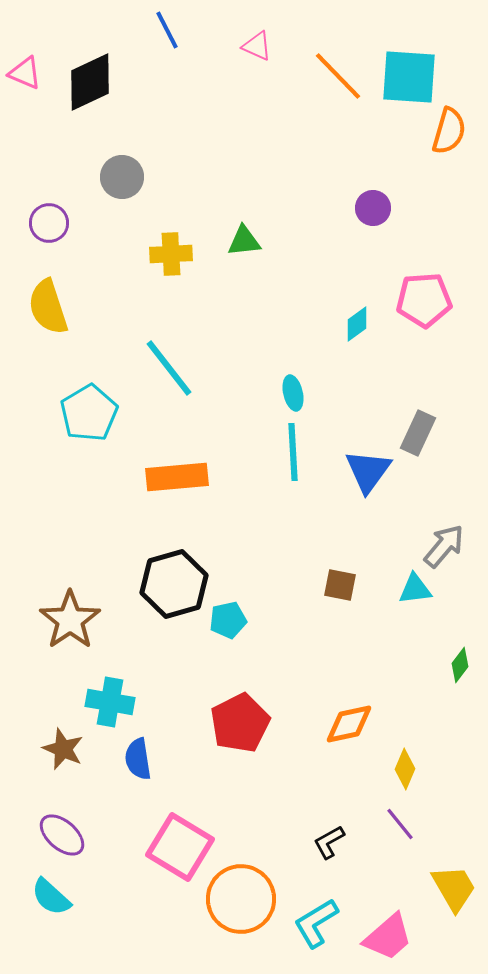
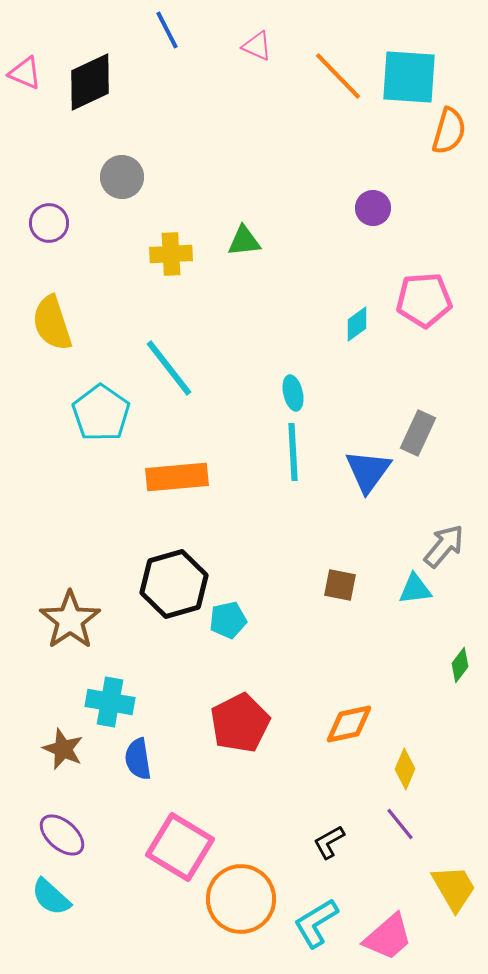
yellow semicircle at (48, 307): moved 4 px right, 16 px down
cyan pentagon at (89, 413): moved 12 px right; rotated 6 degrees counterclockwise
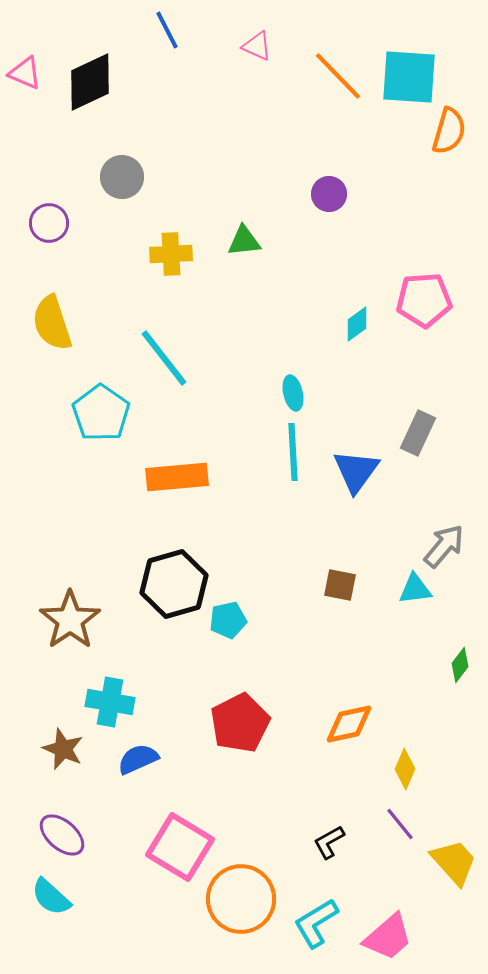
purple circle at (373, 208): moved 44 px left, 14 px up
cyan line at (169, 368): moved 5 px left, 10 px up
blue triangle at (368, 471): moved 12 px left
blue semicircle at (138, 759): rotated 75 degrees clockwise
yellow trapezoid at (454, 888): moved 26 px up; rotated 12 degrees counterclockwise
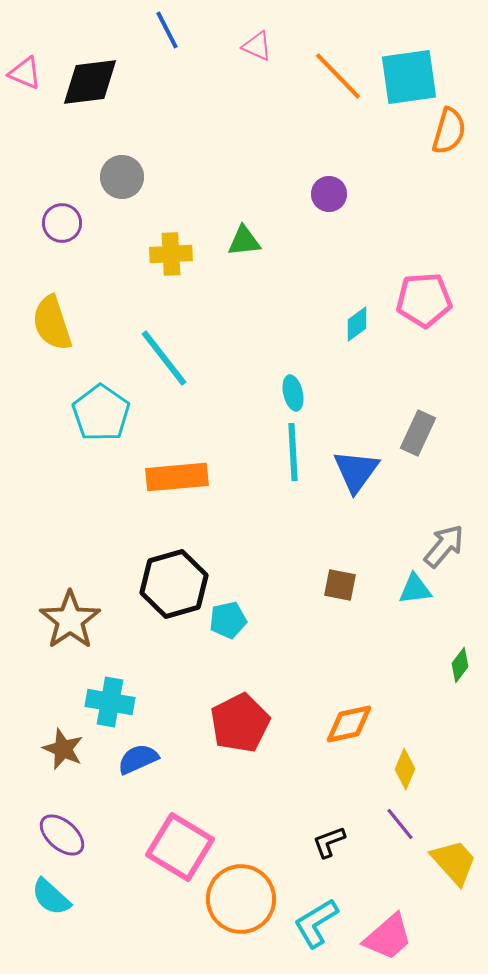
cyan square at (409, 77): rotated 12 degrees counterclockwise
black diamond at (90, 82): rotated 18 degrees clockwise
purple circle at (49, 223): moved 13 px right
black L-shape at (329, 842): rotated 9 degrees clockwise
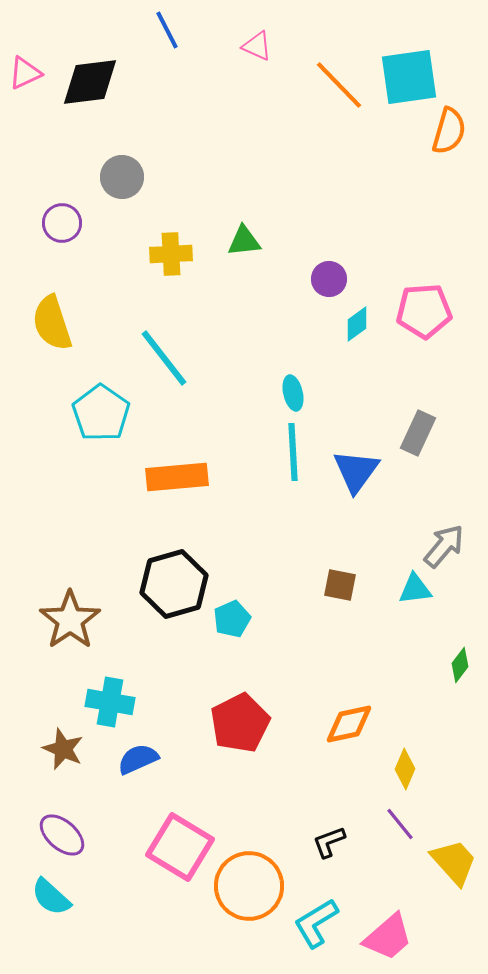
pink triangle at (25, 73): rotated 48 degrees counterclockwise
orange line at (338, 76): moved 1 px right, 9 px down
purple circle at (329, 194): moved 85 px down
pink pentagon at (424, 300): moved 11 px down
cyan pentagon at (228, 620): moved 4 px right, 1 px up; rotated 12 degrees counterclockwise
orange circle at (241, 899): moved 8 px right, 13 px up
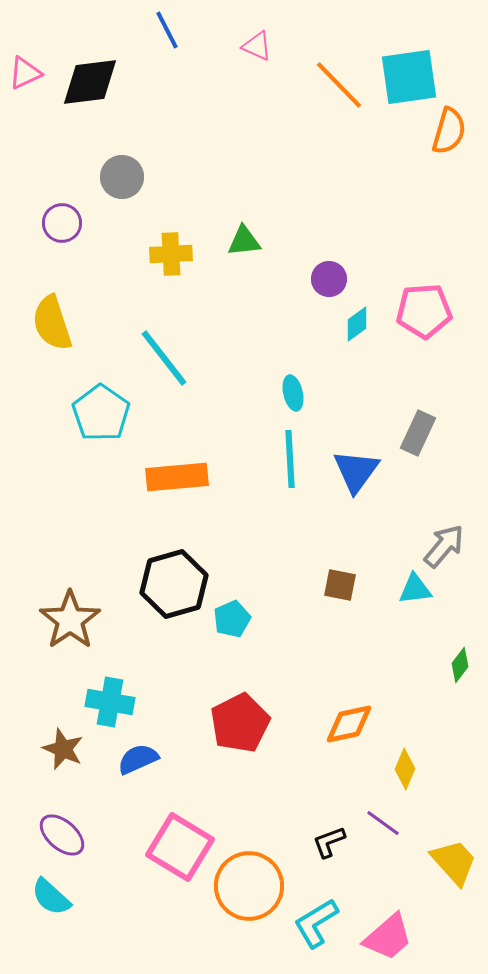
cyan line at (293, 452): moved 3 px left, 7 px down
purple line at (400, 824): moved 17 px left, 1 px up; rotated 15 degrees counterclockwise
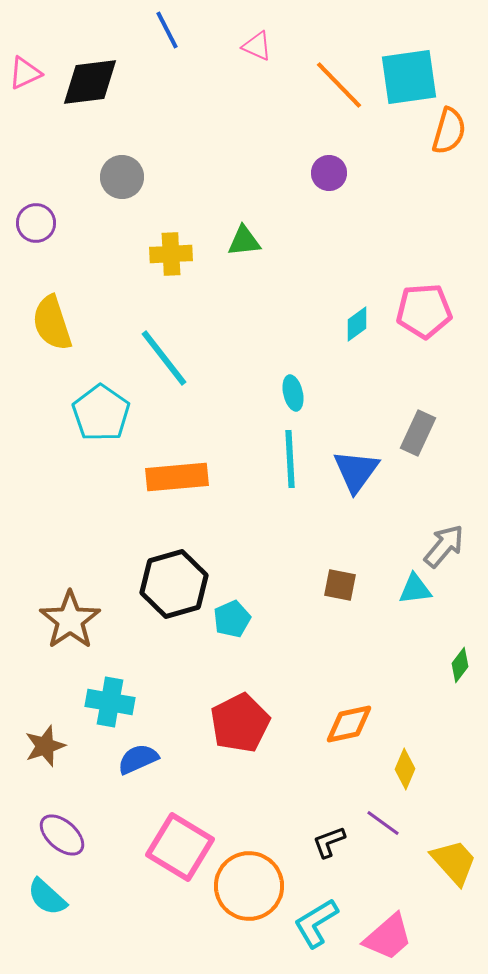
purple circle at (62, 223): moved 26 px left
purple circle at (329, 279): moved 106 px up
brown star at (63, 749): moved 18 px left, 3 px up; rotated 30 degrees clockwise
cyan semicircle at (51, 897): moved 4 px left
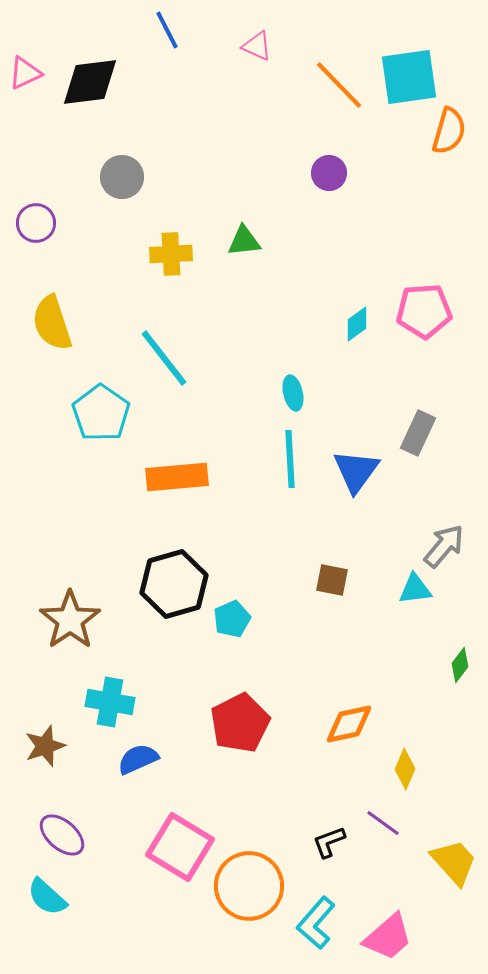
brown square at (340, 585): moved 8 px left, 5 px up
cyan L-shape at (316, 923): rotated 18 degrees counterclockwise
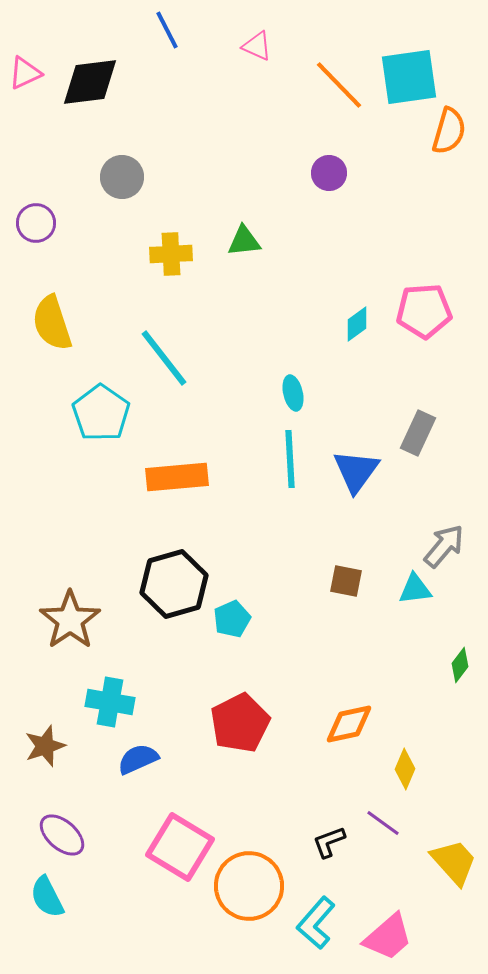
brown square at (332, 580): moved 14 px right, 1 px down
cyan semicircle at (47, 897): rotated 21 degrees clockwise
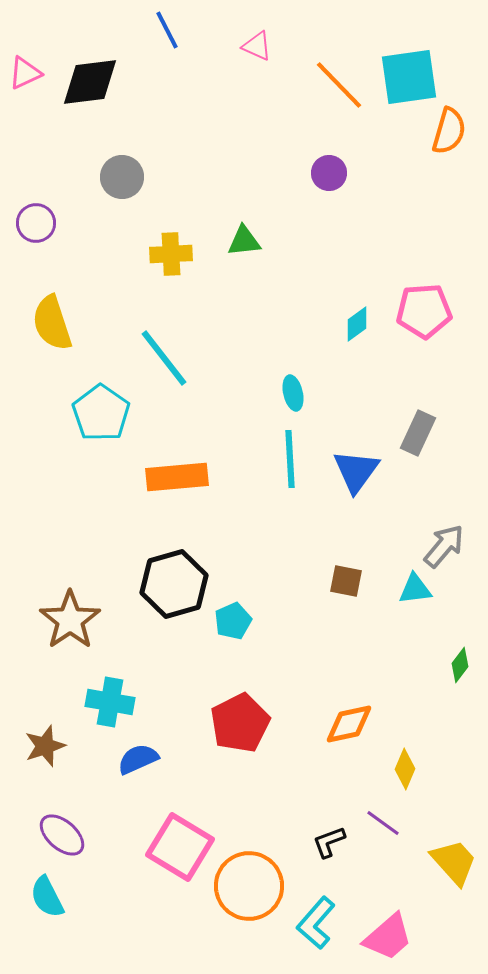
cyan pentagon at (232, 619): moved 1 px right, 2 px down
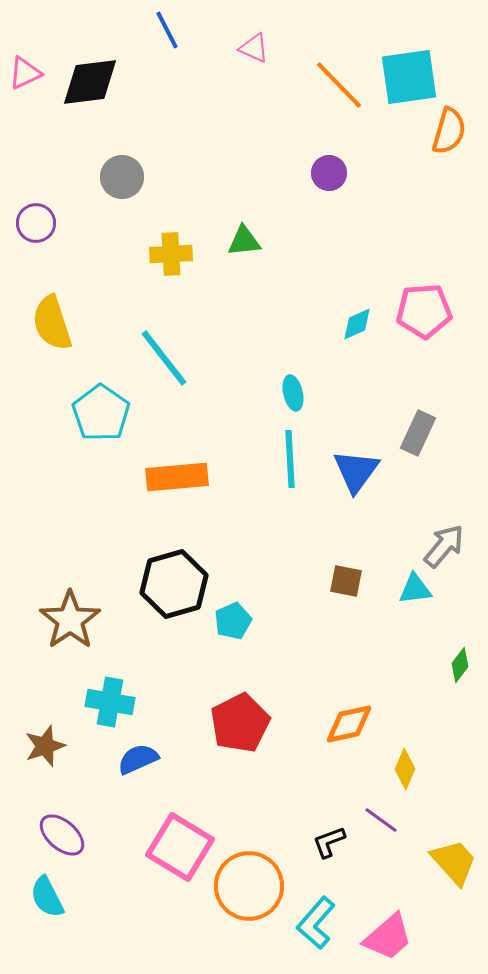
pink triangle at (257, 46): moved 3 px left, 2 px down
cyan diamond at (357, 324): rotated 12 degrees clockwise
purple line at (383, 823): moved 2 px left, 3 px up
